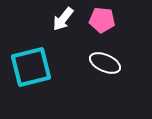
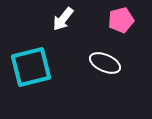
pink pentagon: moved 19 px right; rotated 20 degrees counterclockwise
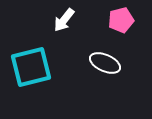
white arrow: moved 1 px right, 1 px down
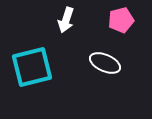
white arrow: moved 2 px right; rotated 20 degrees counterclockwise
cyan square: moved 1 px right
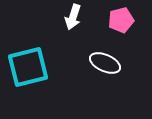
white arrow: moved 7 px right, 3 px up
cyan square: moved 4 px left
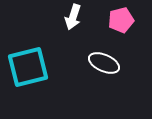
white ellipse: moved 1 px left
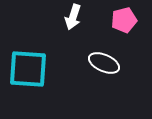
pink pentagon: moved 3 px right
cyan square: moved 2 px down; rotated 18 degrees clockwise
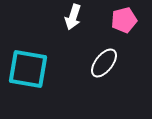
white ellipse: rotated 76 degrees counterclockwise
cyan square: rotated 6 degrees clockwise
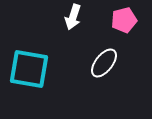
cyan square: moved 1 px right
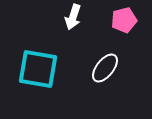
white ellipse: moved 1 px right, 5 px down
cyan square: moved 9 px right
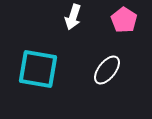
pink pentagon: rotated 25 degrees counterclockwise
white ellipse: moved 2 px right, 2 px down
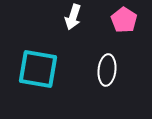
white ellipse: rotated 32 degrees counterclockwise
